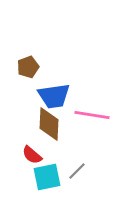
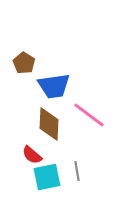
brown pentagon: moved 4 px left, 4 px up; rotated 20 degrees counterclockwise
blue trapezoid: moved 10 px up
pink line: moved 3 px left; rotated 28 degrees clockwise
gray line: rotated 54 degrees counterclockwise
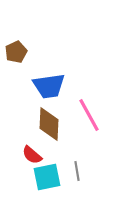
brown pentagon: moved 8 px left, 11 px up; rotated 15 degrees clockwise
blue trapezoid: moved 5 px left
pink line: rotated 24 degrees clockwise
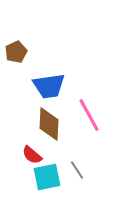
gray line: moved 1 px up; rotated 24 degrees counterclockwise
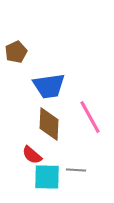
pink line: moved 1 px right, 2 px down
gray line: moved 1 px left; rotated 54 degrees counterclockwise
cyan square: rotated 12 degrees clockwise
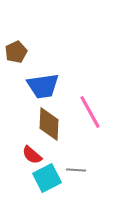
blue trapezoid: moved 6 px left
pink line: moved 5 px up
cyan square: moved 1 px down; rotated 28 degrees counterclockwise
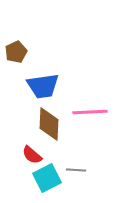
pink line: rotated 64 degrees counterclockwise
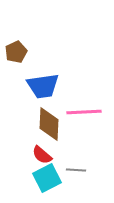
pink line: moved 6 px left
red semicircle: moved 10 px right
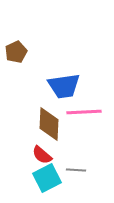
blue trapezoid: moved 21 px right
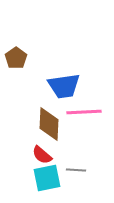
brown pentagon: moved 6 px down; rotated 10 degrees counterclockwise
cyan square: rotated 16 degrees clockwise
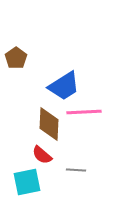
blue trapezoid: rotated 24 degrees counterclockwise
cyan square: moved 20 px left, 4 px down
